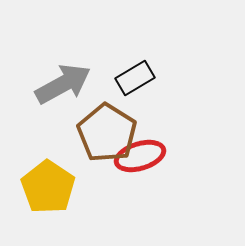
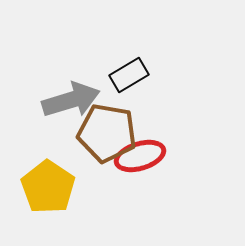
black rectangle: moved 6 px left, 3 px up
gray arrow: moved 8 px right, 16 px down; rotated 12 degrees clockwise
brown pentagon: rotated 22 degrees counterclockwise
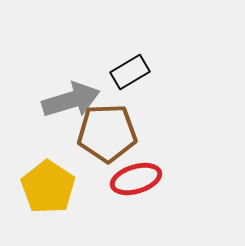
black rectangle: moved 1 px right, 3 px up
brown pentagon: rotated 12 degrees counterclockwise
red ellipse: moved 4 px left, 23 px down
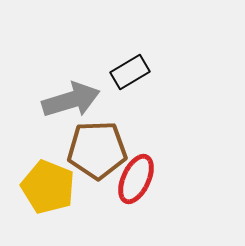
brown pentagon: moved 10 px left, 17 px down
red ellipse: rotated 48 degrees counterclockwise
yellow pentagon: rotated 12 degrees counterclockwise
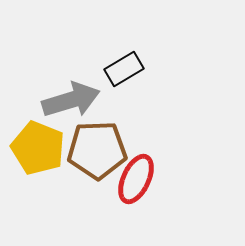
black rectangle: moved 6 px left, 3 px up
yellow pentagon: moved 10 px left, 39 px up
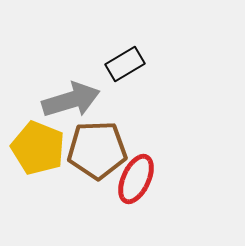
black rectangle: moved 1 px right, 5 px up
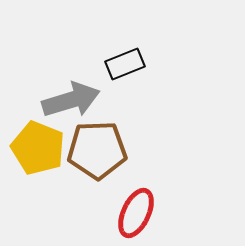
black rectangle: rotated 9 degrees clockwise
red ellipse: moved 34 px down
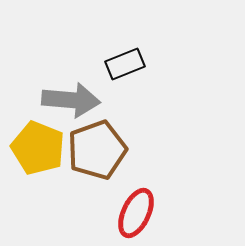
gray arrow: rotated 22 degrees clockwise
brown pentagon: rotated 18 degrees counterclockwise
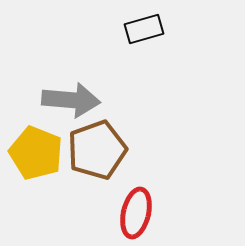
black rectangle: moved 19 px right, 35 px up; rotated 6 degrees clockwise
yellow pentagon: moved 2 px left, 5 px down
red ellipse: rotated 12 degrees counterclockwise
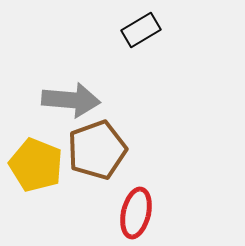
black rectangle: moved 3 px left, 1 px down; rotated 15 degrees counterclockwise
yellow pentagon: moved 12 px down
